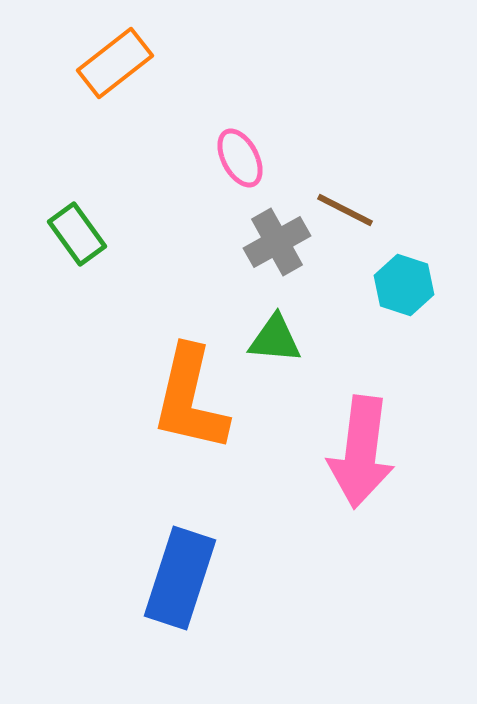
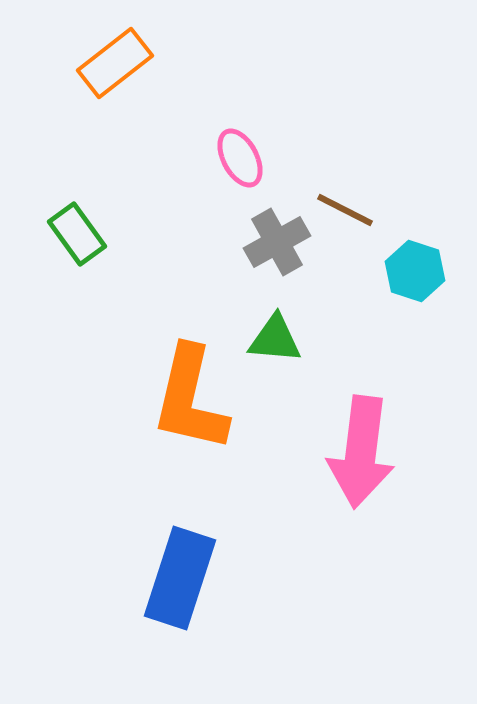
cyan hexagon: moved 11 px right, 14 px up
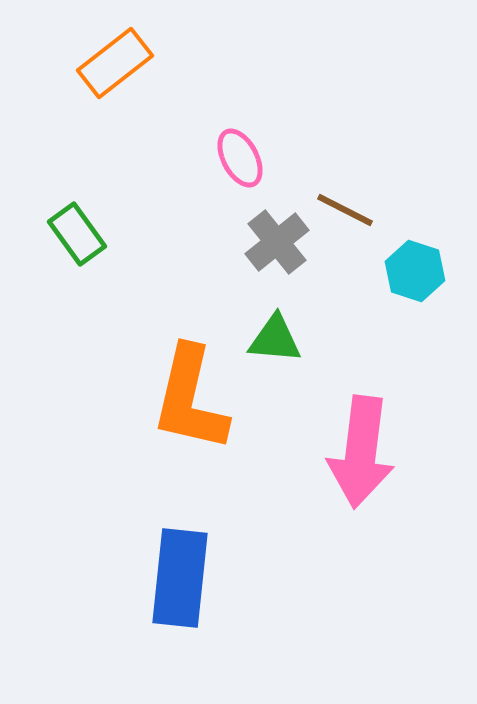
gray cross: rotated 10 degrees counterclockwise
blue rectangle: rotated 12 degrees counterclockwise
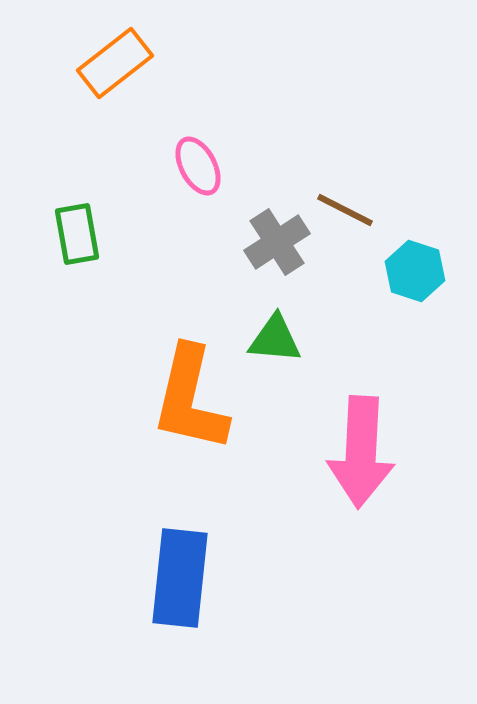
pink ellipse: moved 42 px left, 8 px down
green rectangle: rotated 26 degrees clockwise
gray cross: rotated 6 degrees clockwise
pink arrow: rotated 4 degrees counterclockwise
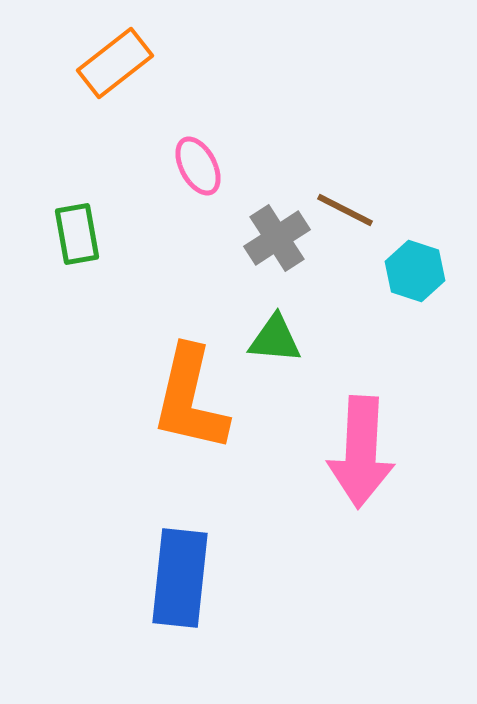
gray cross: moved 4 px up
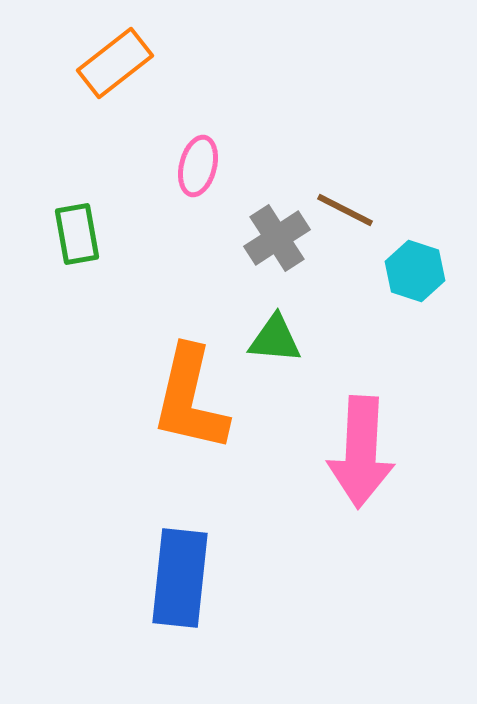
pink ellipse: rotated 42 degrees clockwise
